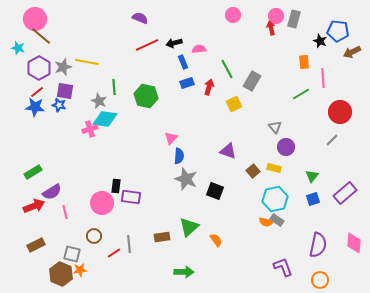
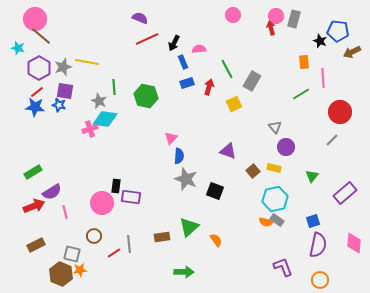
black arrow at (174, 43): rotated 49 degrees counterclockwise
red line at (147, 45): moved 6 px up
blue square at (313, 199): moved 22 px down
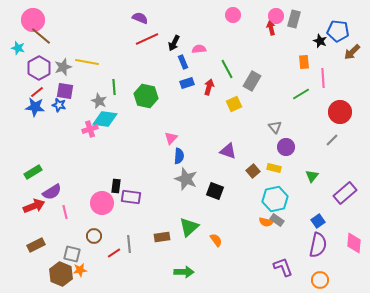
pink circle at (35, 19): moved 2 px left, 1 px down
brown arrow at (352, 52): rotated 18 degrees counterclockwise
blue square at (313, 221): moved 5 px right; rotated 16 degrees counterclockwise
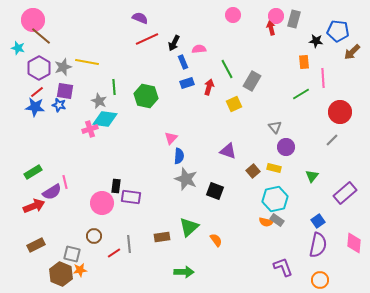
black star at (320, 41): moved 4 px left; rotated 16 degrees counterclockwise
pink line at (65, 212): moved 30 px up
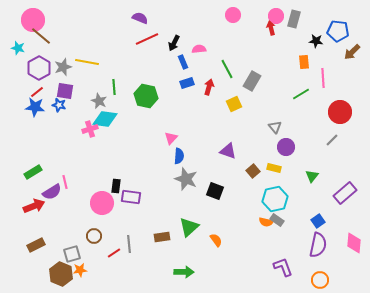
gray square at (72, 254): rotated 30 degrees counterclockwise
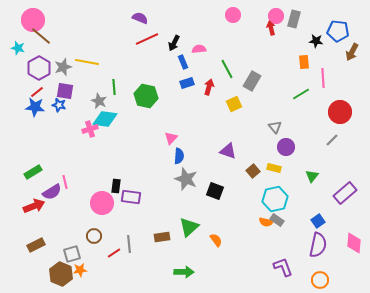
brown arrow at (352, 52): rotated 18 degrees counterclockwise
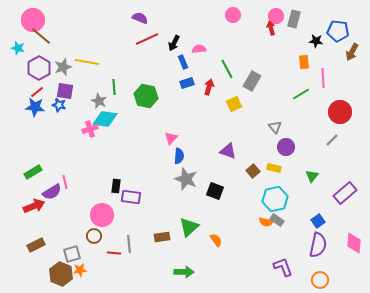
pink circle at (102, 203): moved 12 px down
red line at (114, 253): rotated 40 degrees clockwise
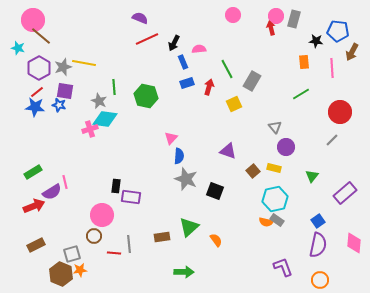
yellow line at (87, 62): moved 3 px left, 1 px down
pink line at (323, 78): moved 9 px right, 10 px up
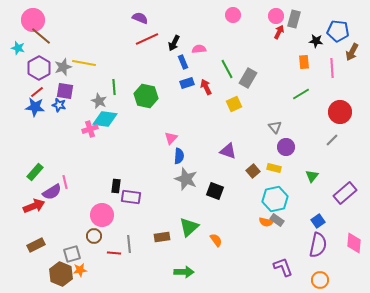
red arrow at (271, 28): moved 8 px right, 4 px down; rotated 40 degrees clockwise
gray rectangle at (252, 81): moved 4 px left, 3 px up
red arrow at (209, 87): moved 3 px left; rotated 42 degrees counterclockwise
green rectangle at (33, 172): moved 2 px right; rotated 18 degrees counterclockwise
